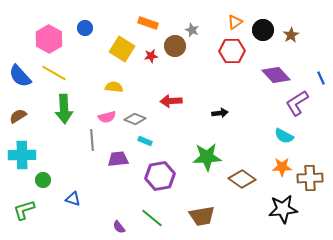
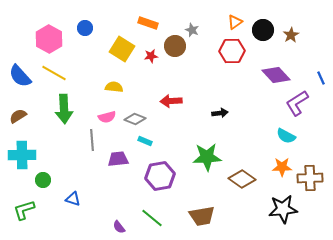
cyan semicircle: moved 2 px right
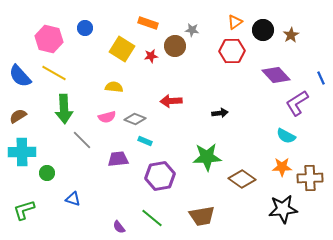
gray star: rotated 16 degrees counterclockwise
pink hexagon: rotated 16 degrees counterclockwise
gray line: moved 10 px left; rotated 40 degrees counterclockwise
cyan cross: moved 3 px up
green circle: moved 4 px right, 7 px up
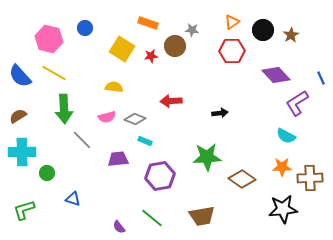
orange triangle: moved 3 px left
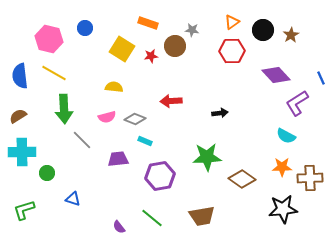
blue semicircle: rotated 35 degrees clockwise
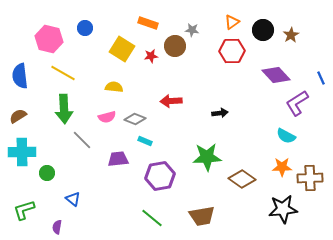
yellow line: moved 9 px right
blue triangle: rotated 21 degrees clockwise
purple semicircle: moved 62 px left; rotated 48 degrees clockwise
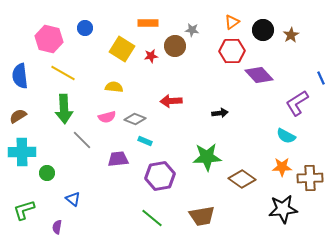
orange rectangle: rotated 18 degrees counterclockwise
purple diamond: moved 17 px left
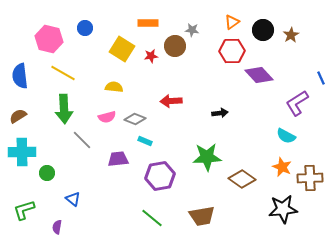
orange star: rotated 24 degrees clockwise
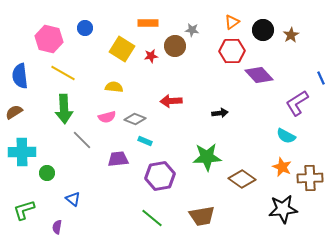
brown semicircle: moved 4 px left, 4 px up
